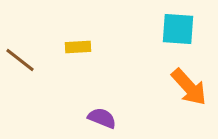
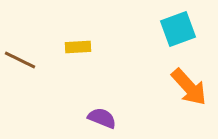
cyan square: rotated 24 degrees counterclockwise
brown line: rotated 12 degrees counterclockwise
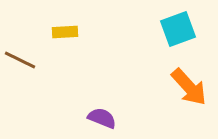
yellow rectangle: moved 13 px left, 15 px up
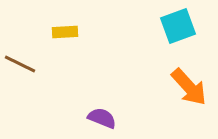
cyan square: moved 3 px up
brown line: moved 4 px down
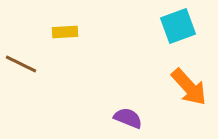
brown line: moved 1 px right
purple semicircle: moved 26 px right
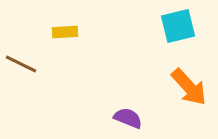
cyan square: rotated 6 degrees clockwise
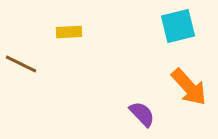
yellow rectangle: moved 4 px right
purple semicircle: moved 14 px right, 4 px up; rotated 24 degrees clockwise
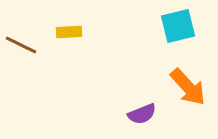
brown line: moved 19 px up
orange arrow: moved 1 px left
purple semicircle: rotated 112 degrees clockwise
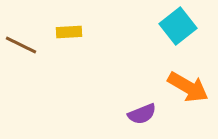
cyan square: rotated 24 degrees counterclockwise
orange arrow: rotated 18 degrees counterclockwise
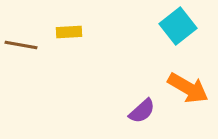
brown line: rotated 16 degrees counterclockwise
orange arrow: moved 1 px down
purple semicircle: moved 3 px up; rotated 20 degrees counterclockwise
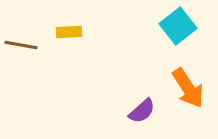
orange arrow: rotated 27 degrees clockwise
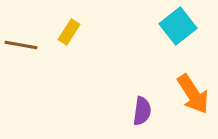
yellow rectangle: rotated 55 degrees counterclockwise
orange arrow: moved 5 px right, 6 px down
purple semicircle: rotated 40 degrees counterclockwise
